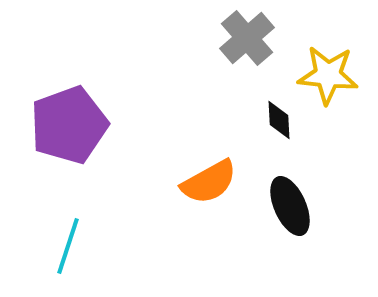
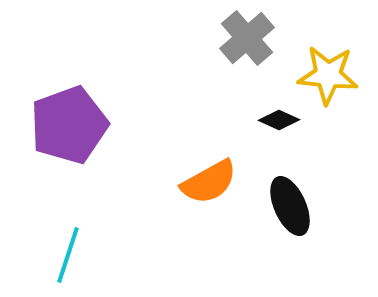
black diamond: rotated 63 degrees counterclockwise
cyan line: moved 9 px down
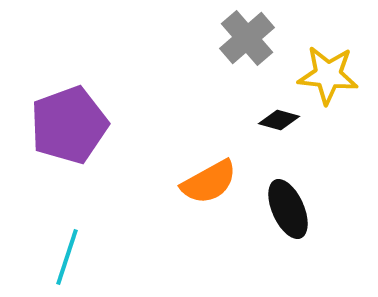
black diamond: rotated 9 degrees counterclockwise
black ellipse: moved 2 px left, 3 px down
cyan line: moved 1 px left, 2 px down
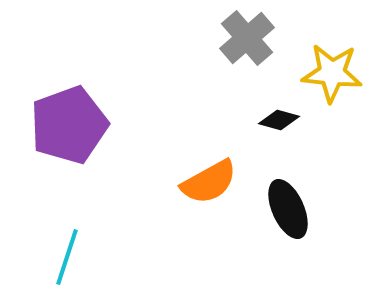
yellow star: moved 4 px right, 2 px up
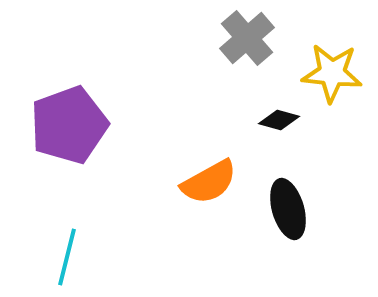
black ellipse: rotated 8 degrees clockwise
cyan line: rotated 4 degrees counterclockwise
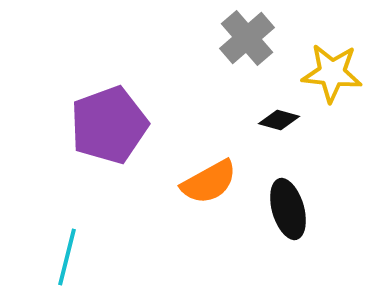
purple pentagon: moved 40 px right
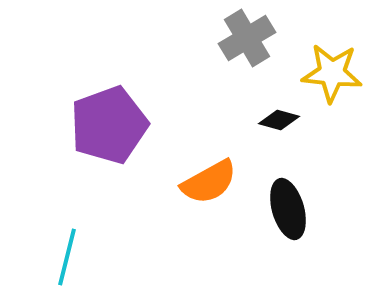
gray cross: rotated 10 degrees clockwise
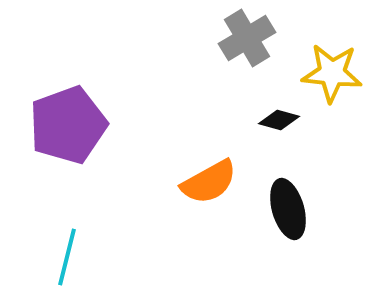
purple pentagon: moved 41 px left
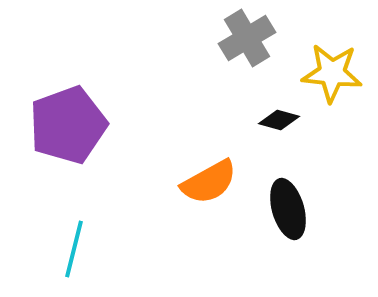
cyan line: moved 7 px right, 8 px up
